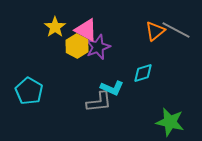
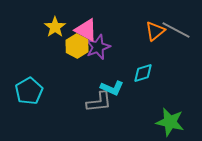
cyan pentagon: rotated 12 degrees clockwise
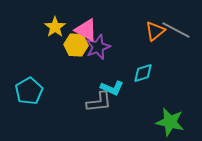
yellow hexagon: moved 1 px left, 1 px up; rotated 25 degrees counterclockwise
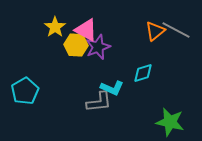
cyan pentagon: moved 4 px left
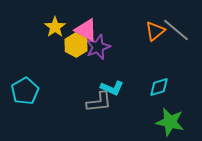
gray line: rotated 12 degrees clockwise
yellow hexagon: rotated 25 degrees clockwise
cyan diamond: moved 16 px right, 14 px down
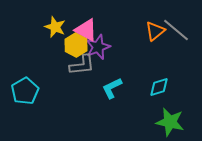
yellow star: rotated 15 degrees counterclockwise
cyan L-shape: rotated 130 degrees clockwise
gray L-shape: moved 17 px left, 37 px up
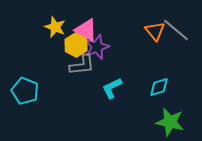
orange triangle: rotated 30 degrees counterclockwise
purple star: moved 1 px left
cyan pentagon: rotated 20 degrees counterclockwise
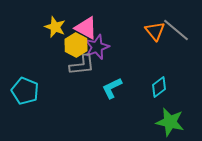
pink triangle: moved 2 px up
cyan diamond: rotated 20 degrees counterclockwise
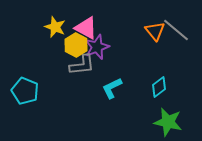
green star: moved 2 px left
